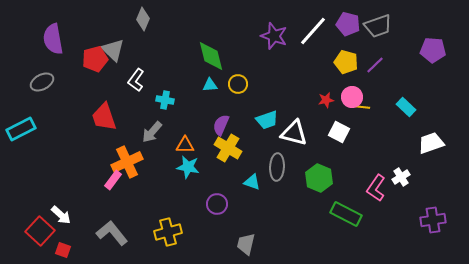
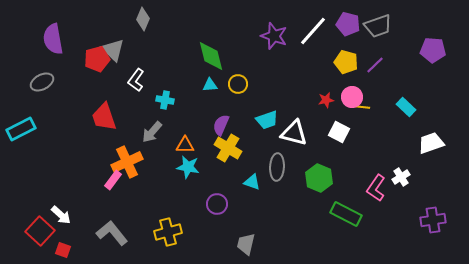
red pentagon at (95, 59): moved 2 px right
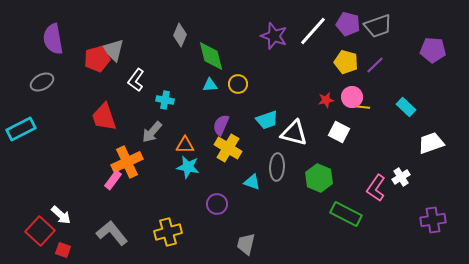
gray diamond at (143, 19): moved 37 px right, 16 px down
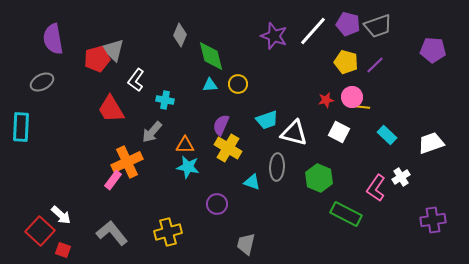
cyan rectangle at (406, 107): moved 19 px left, 28 px down
red trapezoid at (104, 117): moved 7 px right, 8 px up; rotated 12 degrees counterclockwise
cyan rectangle at (21, 129): moved 2 px up; rotated 60 degrees counterclockwise
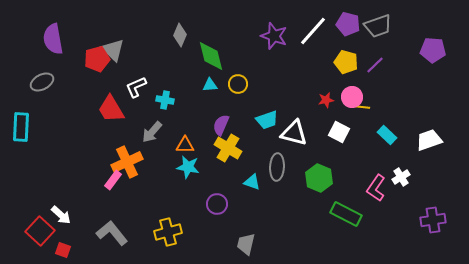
white L-shape at (136, 80): moved 7 px down; rotated 30 degrees clockwise
white trapezoid at (431, 143): moved 2 px left, 3 px up
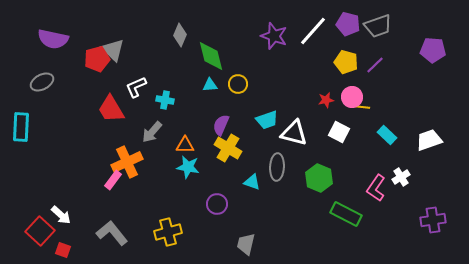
purple semicircle at (53, 39): rotated 68 degrees counterclockwise
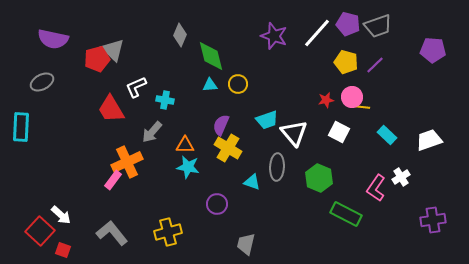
white line at (313, 31): moved 4 px right, 2 px down
white triangle at (294, 133): rotated 36 degrees clockwise
